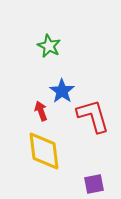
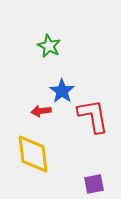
red arrow: rotated 78 degrees counterclockwise
red L-shape: rotated 6 degrees clockwise
yellow diamond: moved 11 px left, 3 px down
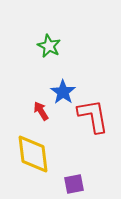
blue star: moved 1 px right, 1 px down
red arrow: rotated 66 degrees clockwise
purple square: moved 20 px left
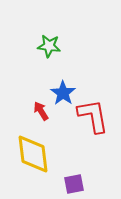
green star: rotated 20 degrees counterclockwise
blue star: moved 1 px down
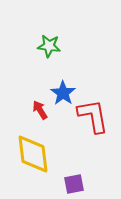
red arrow: moved 1 px left, 1 px up
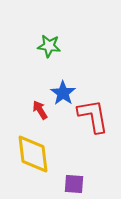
purple square: rotated 15 degrees clockwise
